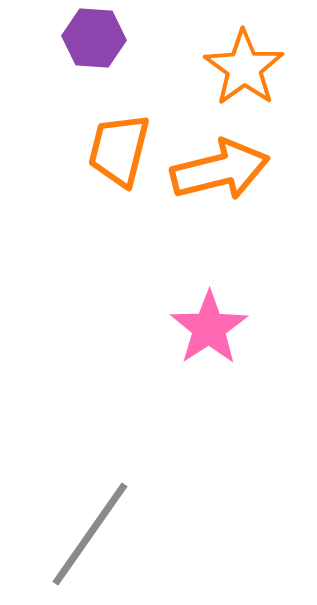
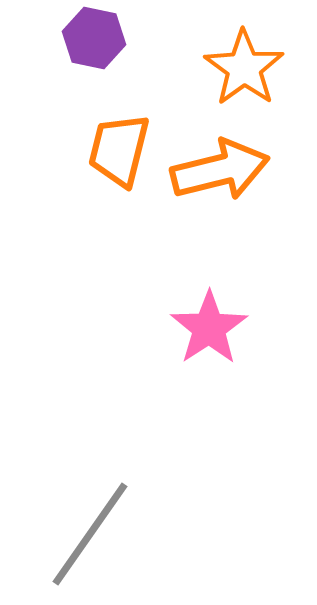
purple hexagon: rotated 8 degrees clockwise
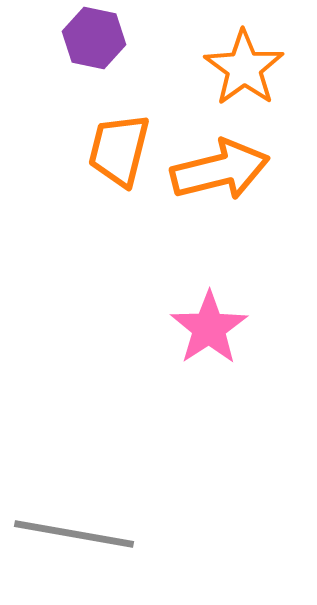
gray line: moved 16 px left; rotated 65 degrees clockwise
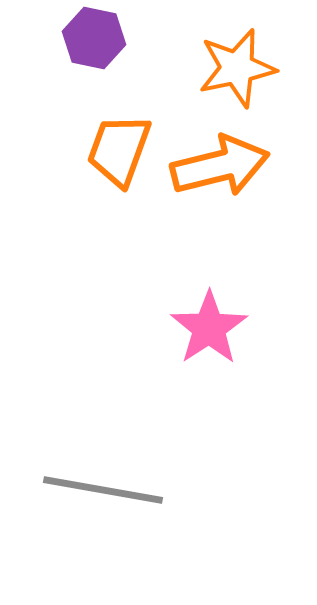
orange star: moved 7 px left; rotated 24 degrees clockwise
orange trapezoid: rotated 6 degrees clockwise
orange arrow: moved 4 px up
gray line: moved 29 px right, 44 px up
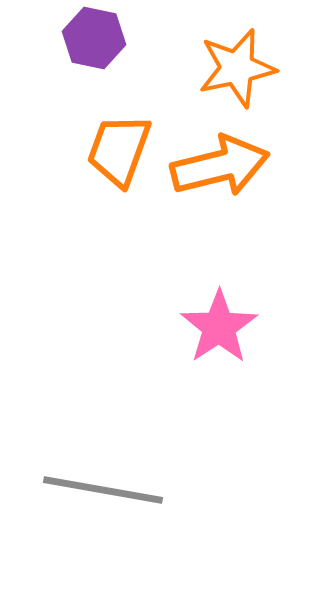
pink star: moved 10 px right, 1 px up
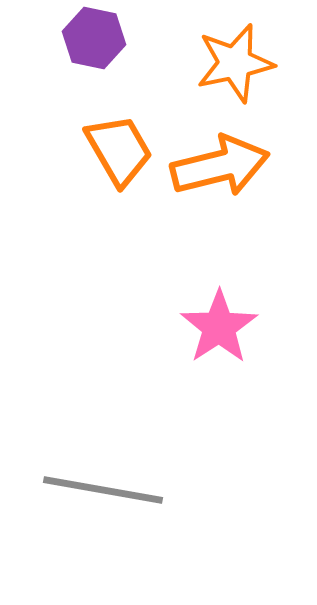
orange star: moved 2 px left, 5 px up
orange trapezoid: rotated 130 degrees clockwise
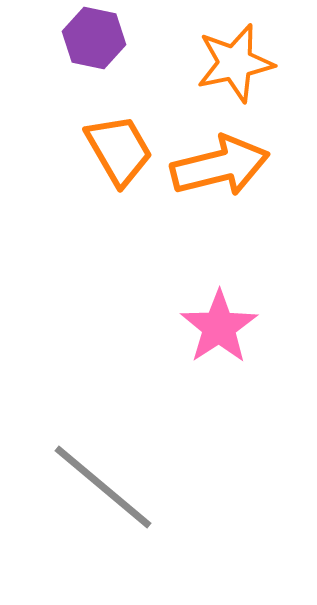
gray line: moved 3 px up; rotated 30 degrees clockwise
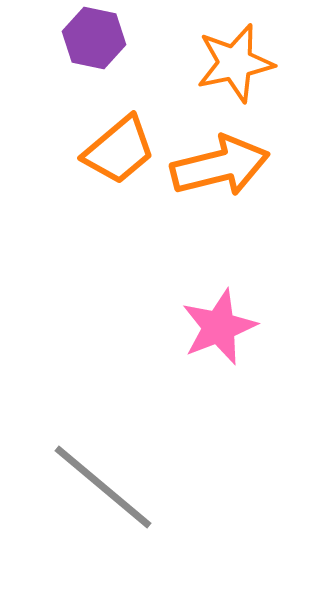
orange trapezoid: rotated 80 degrees clockwise
pink star: rotated 12 degrees clockwise
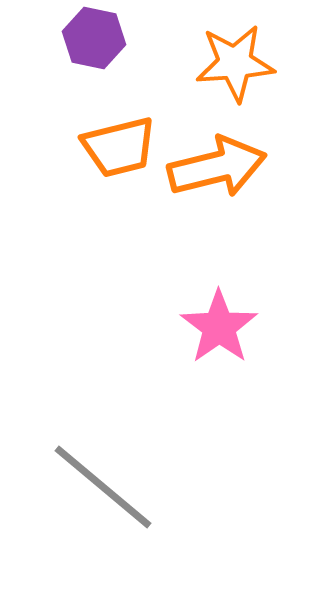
orange star: rotated 8 degrees clockwise
orange trapezoid: moved 3 px up; rotated 26 degrees clockwise
orange arrow: moved 3 px left, 1 px down
pink star: rotated 14 degrees counterclockwise
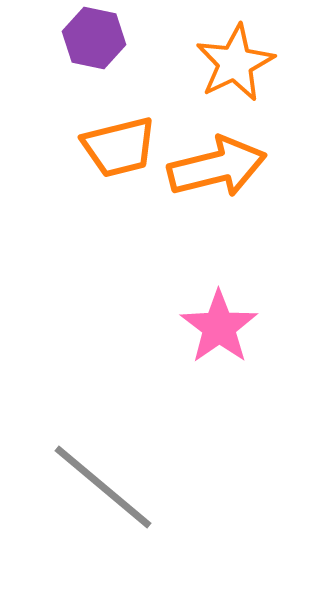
orange star: rotated 22 degrees counterclockwise
